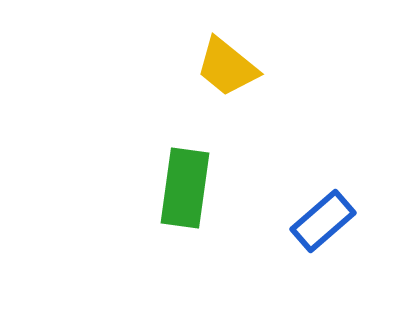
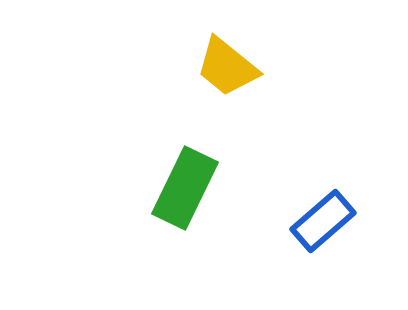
green rectangle: rotated 18 degrees clockwise
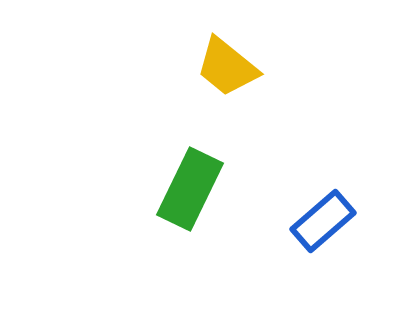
green rectangle: moved 5 px right, 1 px down
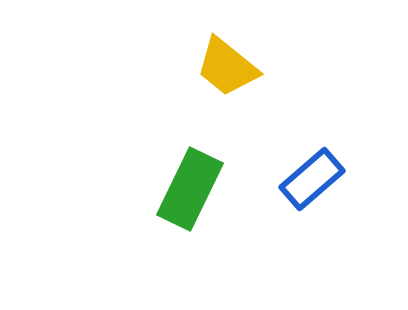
blue rectangle: moved 11 px left, 42 px up
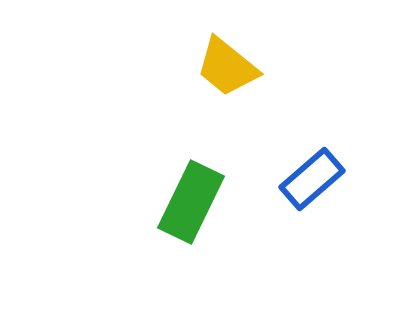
green rectangle: moved 1 px right, 13 px down
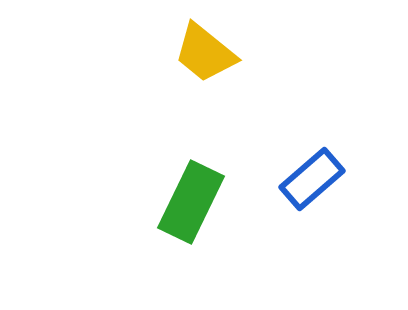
yellow trapezoid: moved 22 px left, 14 px up
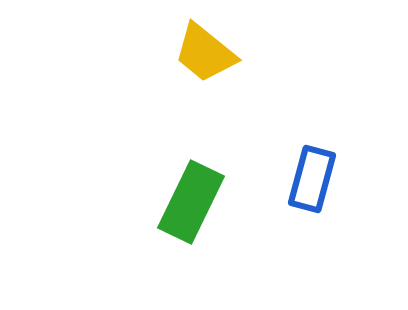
blue rectangle: rotated 34 degrees counterclockwise
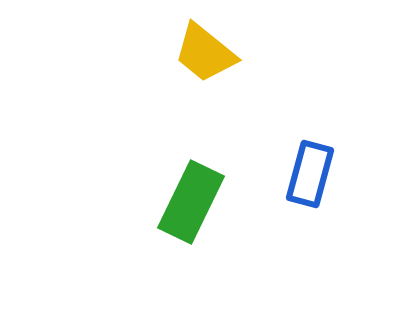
blue rectangle: moved 2 px left, 5 px up
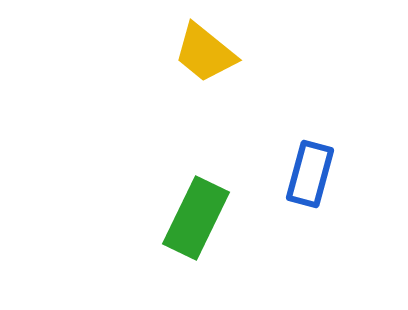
green rectangle: moved 5 px right, 16 px down
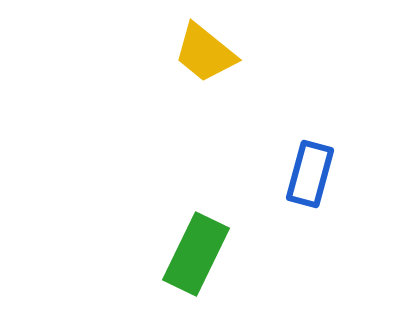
green rectangle: moved 36 px down
